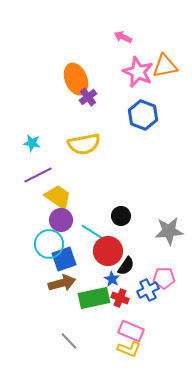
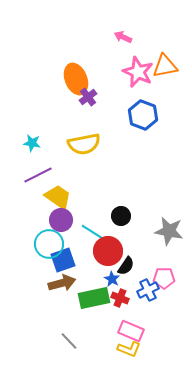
gray star: rotated 16 degrees clockwise
blue square: moved 1 px left, 1 px down
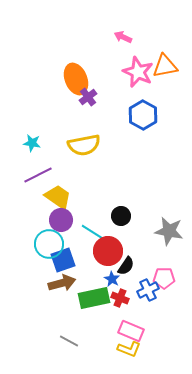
blue hexagon: rotated 8 degrees clockwise
yellow semicircle: moved 1 px down
gray line: rotated 18 degrees counterclockwise
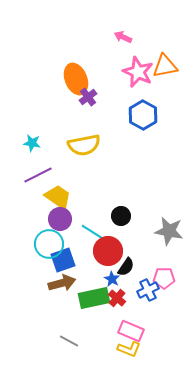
purple circle: moved 1 px left, 1 px up
black semicircle: moved 1 px down
red cross: moved 3 px left; rotated 18 degrees clockwise
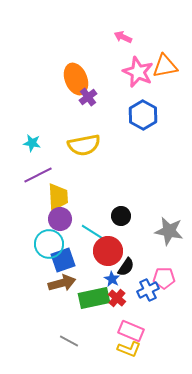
yellow trapezoid: rotated 52 degrees clockwise
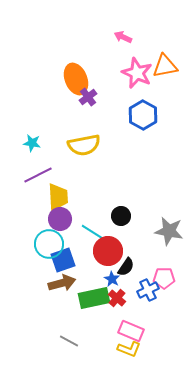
pink star: moved 1 px left, 1 px down
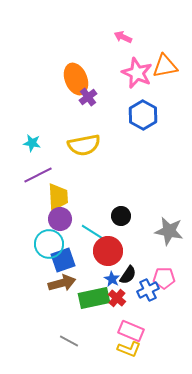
black semicircle: moved 2 px right, 8 px down
